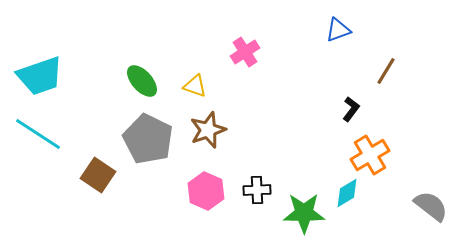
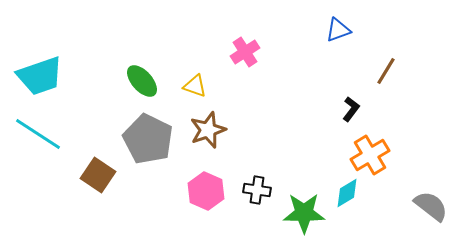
black cross: rotated 12 degrees clockwise
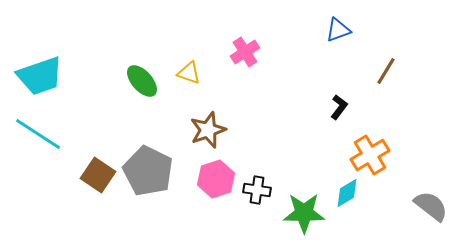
yellow triangle: moved 6 px left, 13 px up
black L-shape: moved 12 px left, 2 px up
gray pentagon: moved 32 px down
pink hexagon: moved 10 px right, 12 px up; rotated 18 degrees clockwise
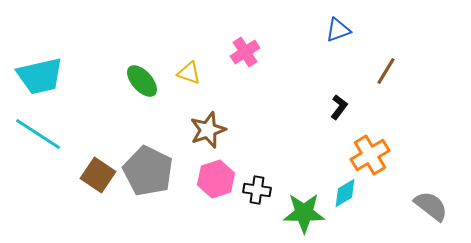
cyan trapezoid: rotated 6 degrees clockwise
cyan diamond: moved 2 px left
